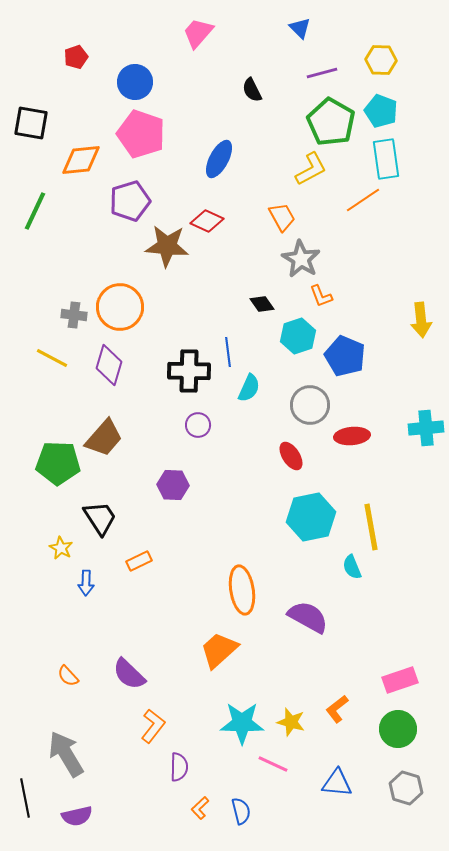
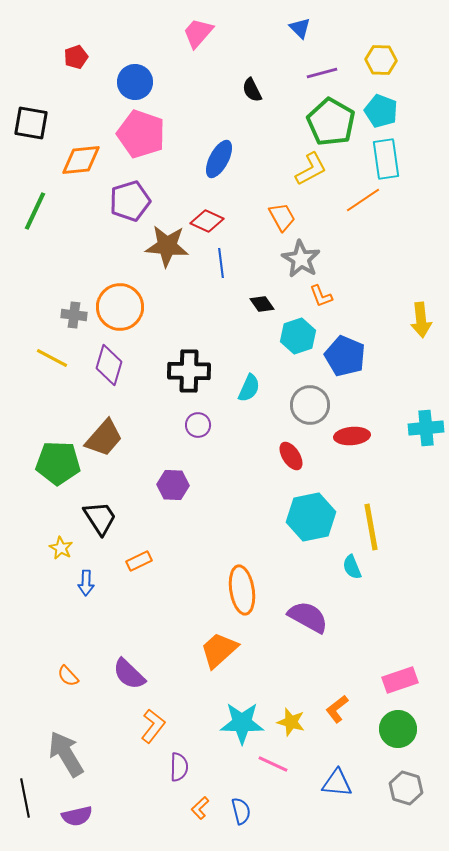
blue line at (228, 352): moved 7 px left, 89 px up
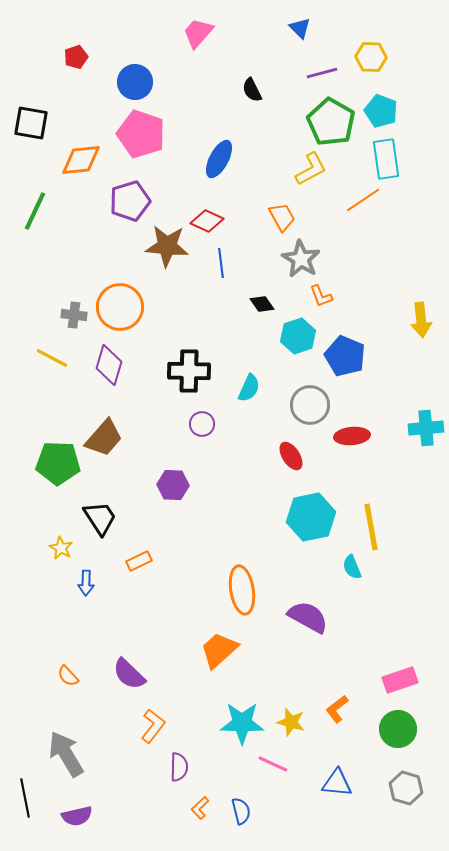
yellow hexagon at (381, 60): moved 10 px left, 3 px up
purple circle at (198, 425): moved 4 px right, 1 px up
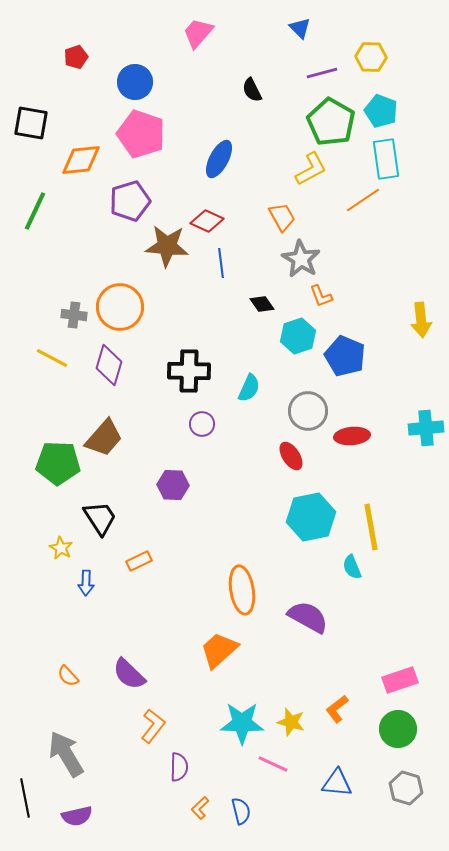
gray circle at (310, 405): moved 2 px left, 6 px down
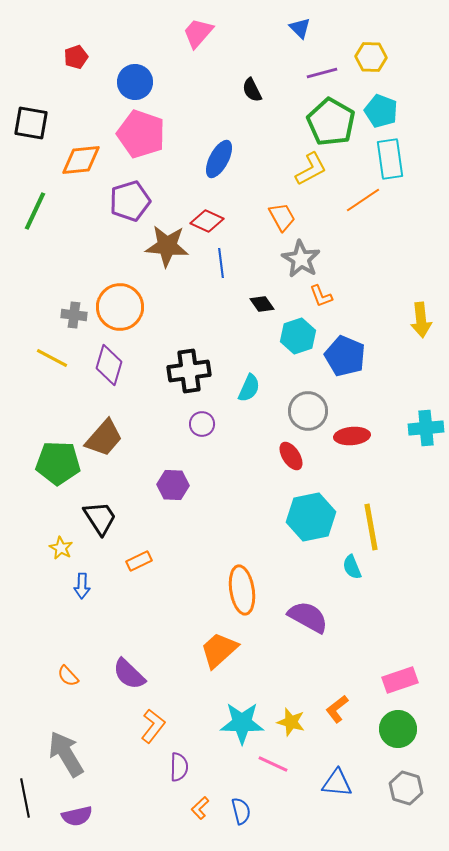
cyan rectangle at (386, 159): moved 4 px right
black cross at (189, 371): rotated 9 degrees counterclockwise
blue arrow at (86, 583): moved 4 px left, 3 px down
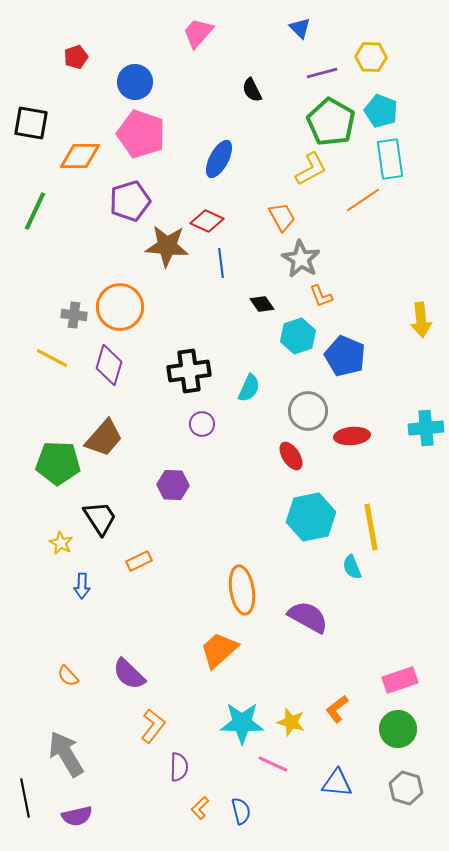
orange diamond at (81, 160): moved 1 px left, 4 px up; rotated 6 degrees clockwise
yellow star at (61, 548): moved 5 px up
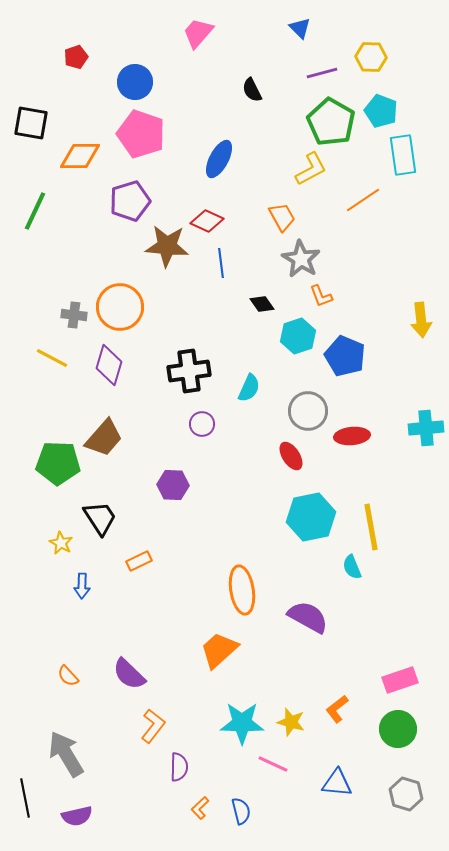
cyan rectangle at (390, 159): moved 13 px right, 4 px up
gray hexagon at (406, 788): moved 6 px down
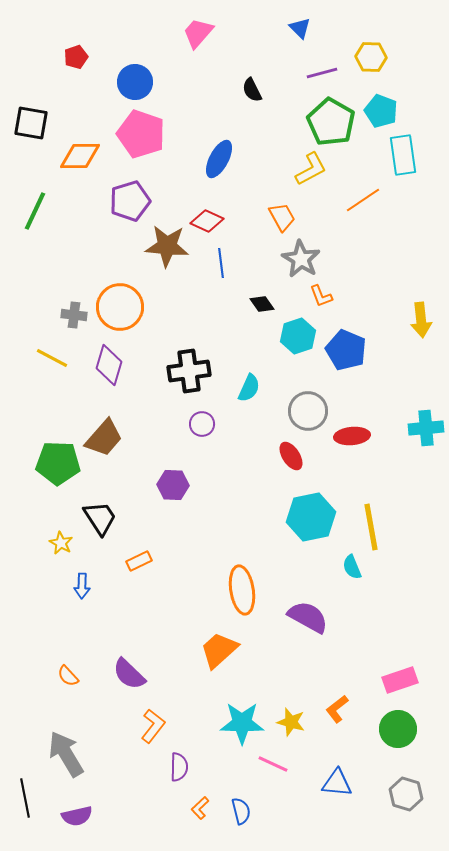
blue pentagon at (345, 356): moved 1 px right, 6 px up
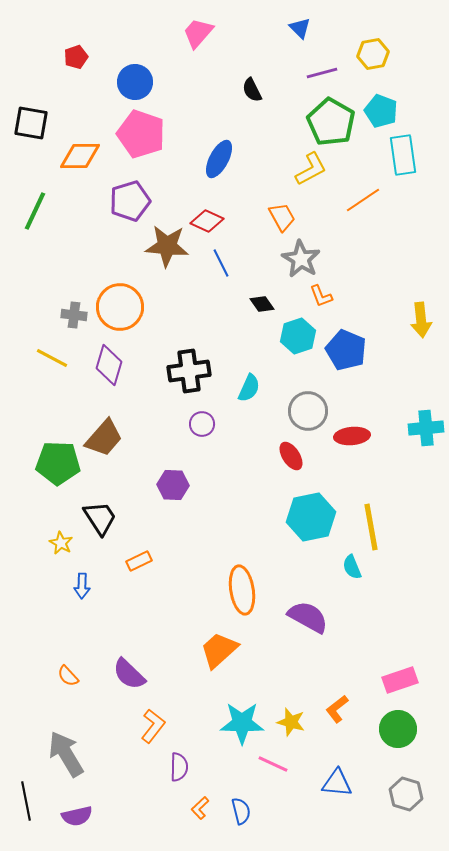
yellow hexagon at (371, 57): moved 2 px right, 3 px up; rotated 12 degrees counterclockwise
blue line at (221, 263): rotated 20 degrees counterclockwise
black line at (25, 798): moved 1 px right, 3 px down
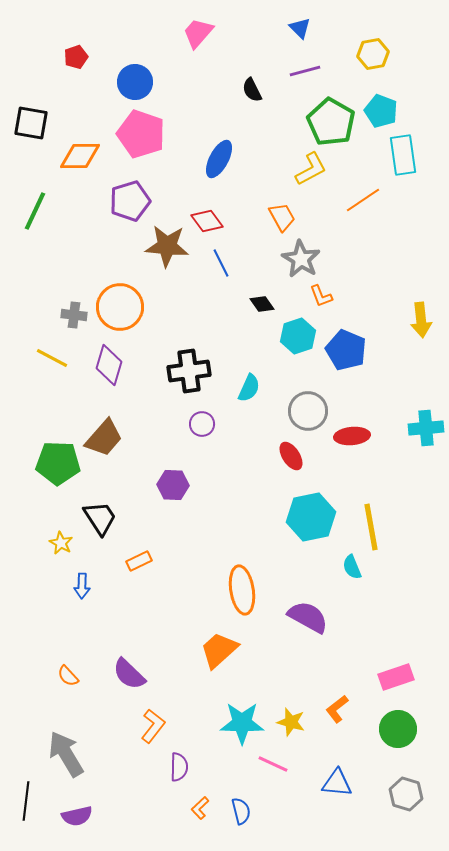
purple line at (322, 73): moved 17 px left, 2 px up
red diamond at (207, 221): rotated 28 degrees clockwise
pink rectangle at (400, 680): moved 4 px left, 3 px up
black line at (26, 801): rotated 18 degrees clockwise
